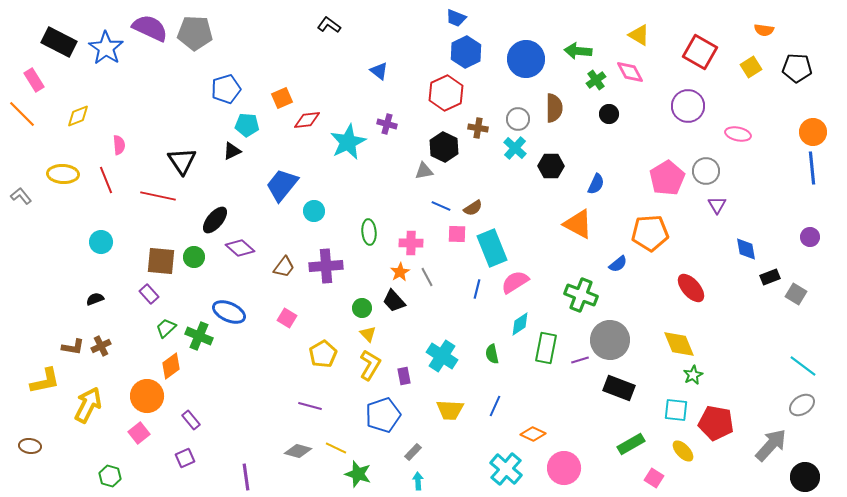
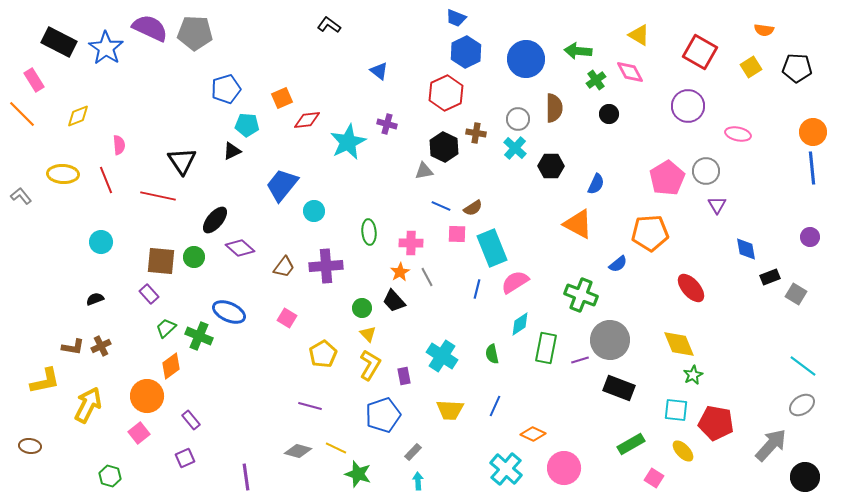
brown cross at (478, 128): moved 2 px left, 5 px down
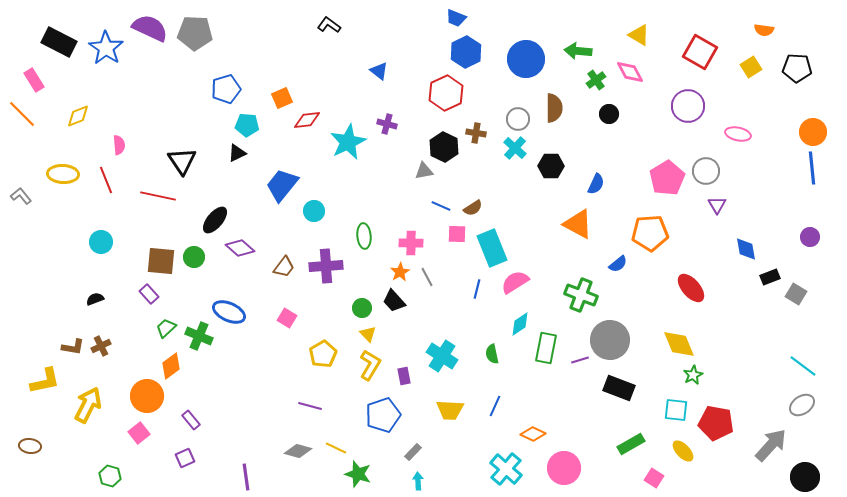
black triangle at (232, 151): moved 5 px right, 2 px down
green ellipse at (369, 232): moved 5 px left, 4 px down
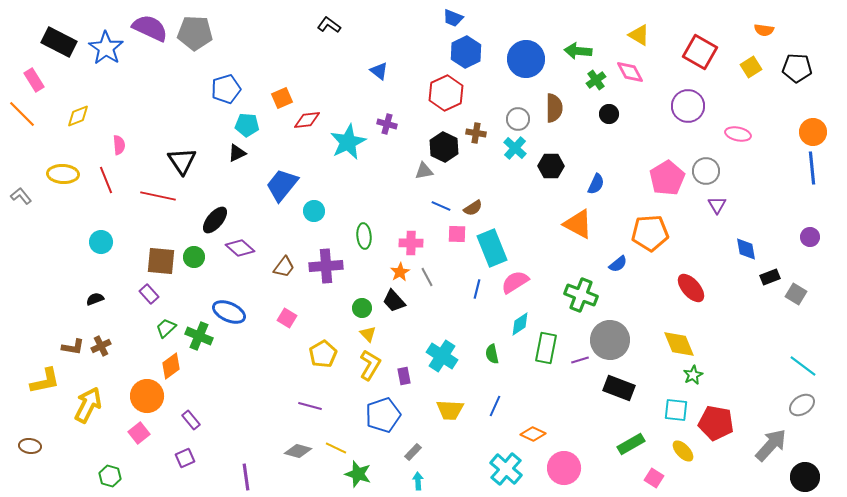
blue trapezoid at (456, 18): moved 3 px left
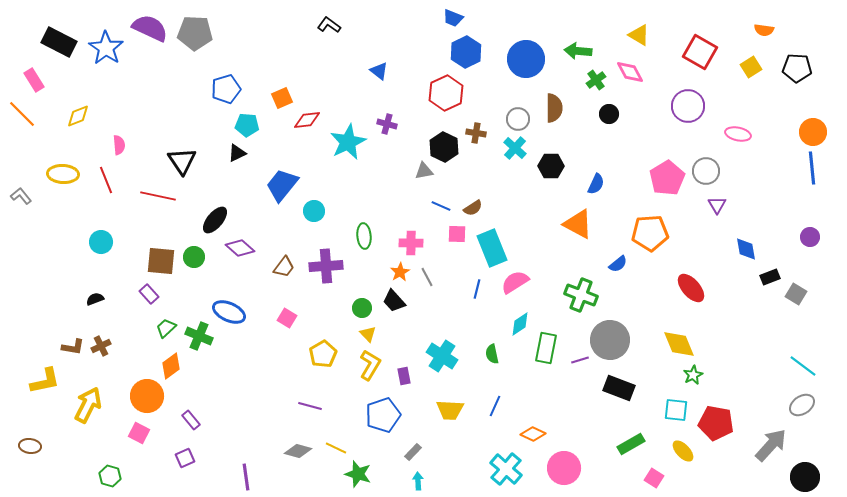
pink square at (139, 433): rotated 25 degrees counterclockwise
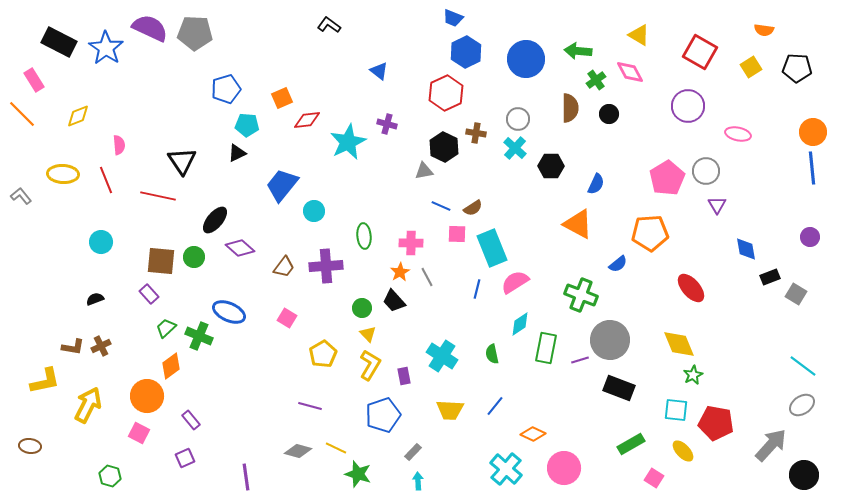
brown semicircle at (554, 108): moved 16 px right
blue line at (495, 406): rotated 15 degrees clockwise
black circle at (805, 477): moved 1 px left, 2 px up
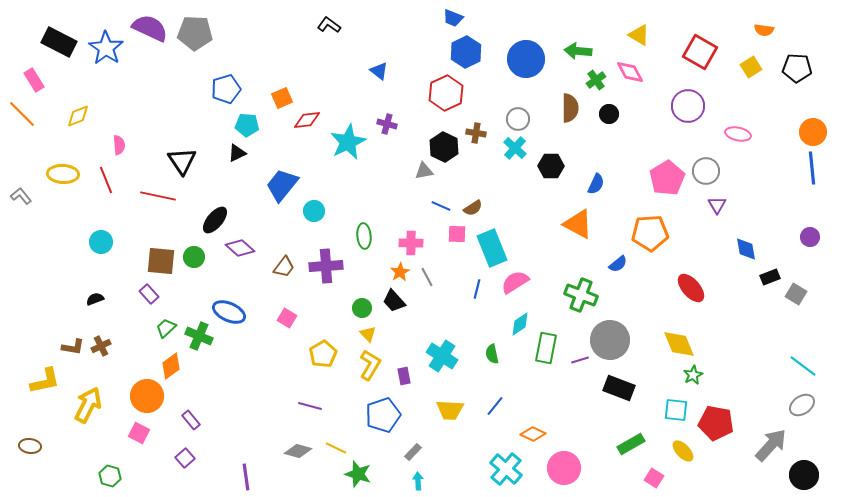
purple square at (185, 458): rotated 18 degrees counterclockwise
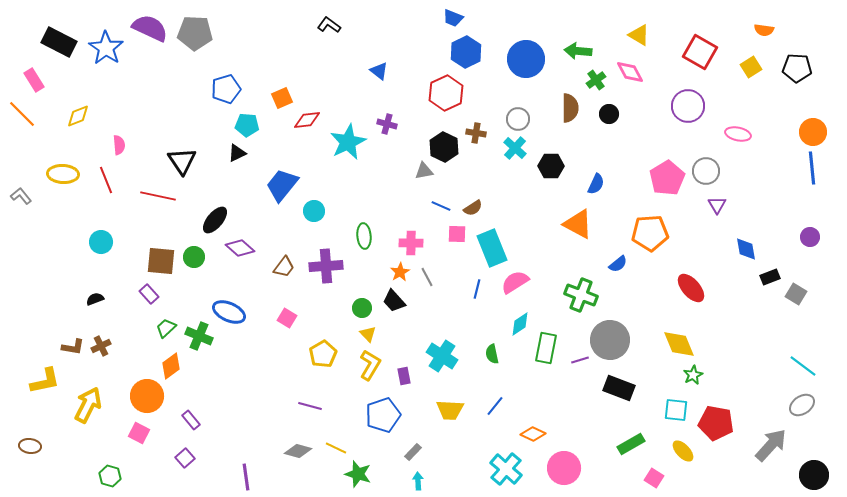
black circle at (804, 475): moved 10 px right
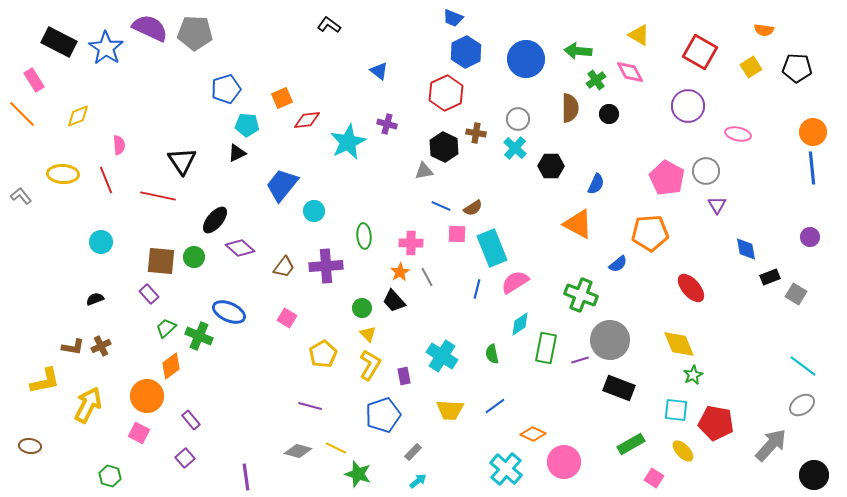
pink pentagon at (667, 178): rotated 12 degrees counterclockwise
blue line at (495, 406): rotated 15 degrees clockwise
pink circle at (564, 468): moved 6 px up
cyan arrow at (418, 481): rotated 54 degrees clockwise
